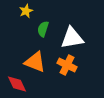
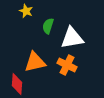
yellow star: rotated 24 degrees counterclockwise
green semicircle: moved 5 px right, 3 px up
orange triangle: rotated 35 degrees counterclockwise
red diamond: rotated 30 degrees clockwise
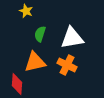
green semicircle: moved 8 px left, 8 px down
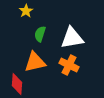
yellow star: rotated 16 degrees clockwise
orange cross: moved 2 px right
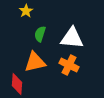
white triangle: rotated 15 degrees clockwise
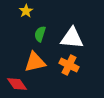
red diamond: rotated 40 degrees counterclockwise
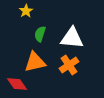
orange cross: rotated 30 degrees clockwise
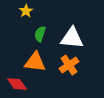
orange triangle: rotated 20 degrees clockwise
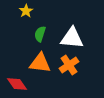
orange triangle: moved 5 px right, 1 px down
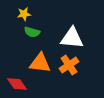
yellow star: moved 2 px left, 3 px down; rotated 24 degrees clockwise
green semicircle: moved 8 px left, 2 px up; rotated 91 degrees counterclockwise
